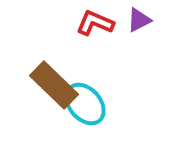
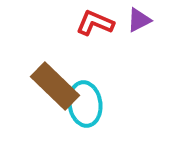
brown rectangle: moved 1 px right, 1 px down
cyan ellipse: rotated 33 degrees clockwise
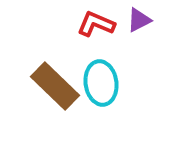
red L-shape: moved 1 px right, 1 px down
cyan ellipse: moved 16 px right, 21 px up
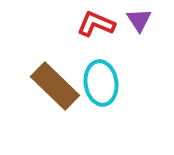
purple triangle: rotated 36 degrees counterclockwise
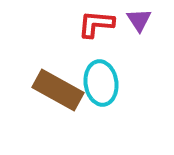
red L-shape: rotated 18 degrees counterclockwise
brown rectangle: moved 3 px right, 4 px down; rotated 15 degrees counterclockwise
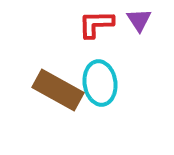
red L-shape: rotated 6 degrees counterclockwise
cyan ellipse: moved 1 px left
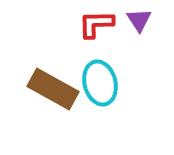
cyan ellipse: rotated 6 degrees counterclockwise
brown rectangle: moved 5 px left, 1 px up
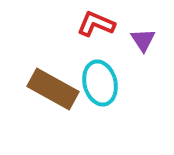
purple triangle: moved 4 px right, 20 px down
red L-shape: rotated 24 degrees clockwise
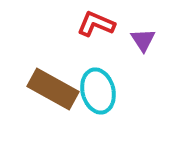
cyan ellipse: moved 2 px left, 8 px down
